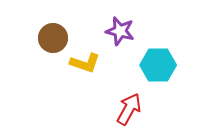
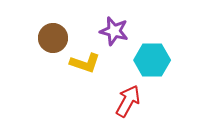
purple star: moved 6 px left
cyan hexagon: moved 6 px left, 5 px up
red arrow: moved 1 px left, 8 px up
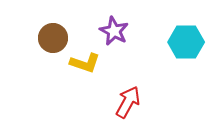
purple star: rotated 12 degrees clockwise
cyan hexagon: moved 34 px right, 18 px up
red arrow: moved 1 px down
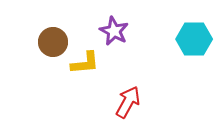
brown circle: moved 4 px down
cyan hexagon: moved 8 px right, 3 px up
yellow L-shape: rotated 24 degrees counterclockwise
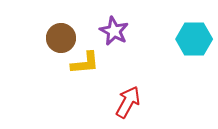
brown circle: moved 8 px right, 4 px up
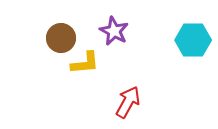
cyan hexagon: moved 1 px left, 1 px down
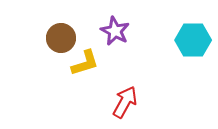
purple star: moved 1 px right
yellow L-shape: rotated 12 degrees counterclockwise
red arrow: moved 3 px left
